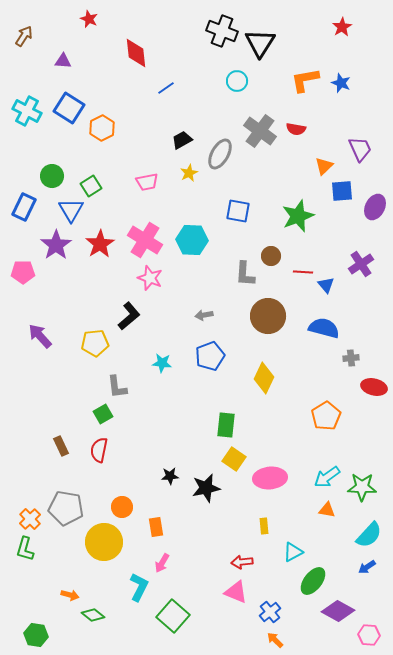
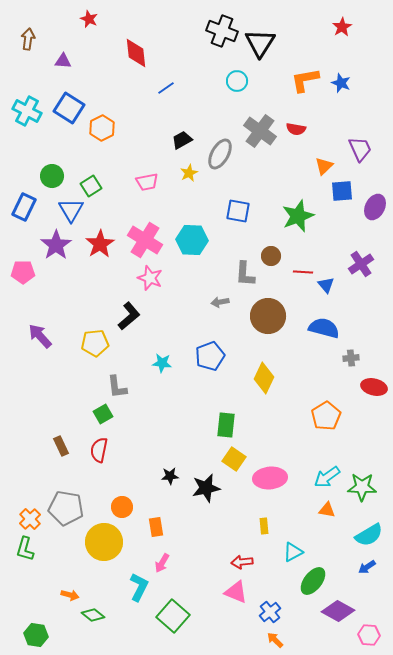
brown arrow at (24, 36): moved 4 px right, 3 px down; rotated 25 degrees counterclockwise
gray arrow at (204, 315): moved 16 px right, 13 px up
cyan semicircle at (369, 535): rotated 16 degrees clockwise
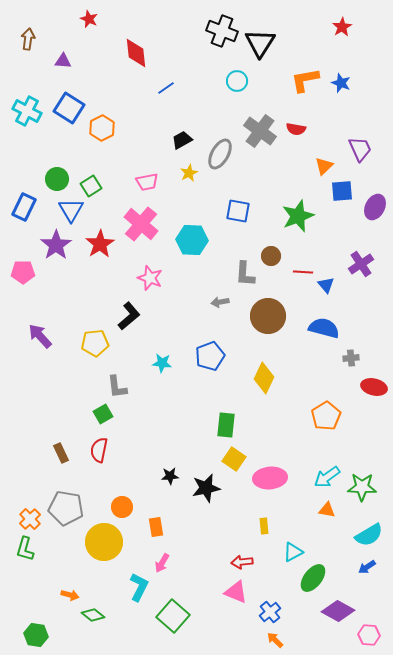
green circle at (52, 176): moved 5 px right, 3 px down
pink cross at (145, 240): moved 4 px left, 16 px up; rotated 8 degrees clockwise
brown rectangle at (61, 446): moved 7 px down
green ellipse at (313, 581): moved 3 px up
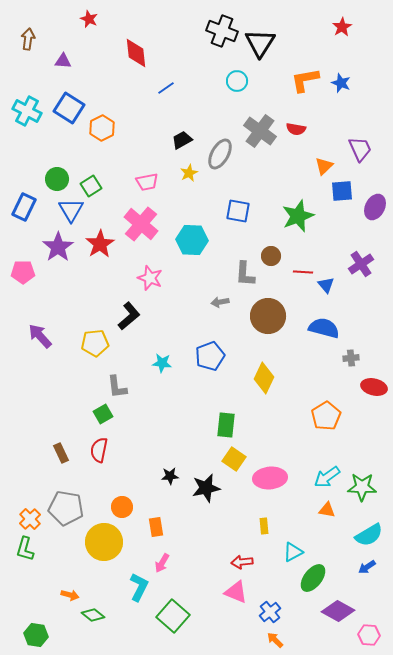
purple star at (56, 245): moved 2 px right, 2 px down
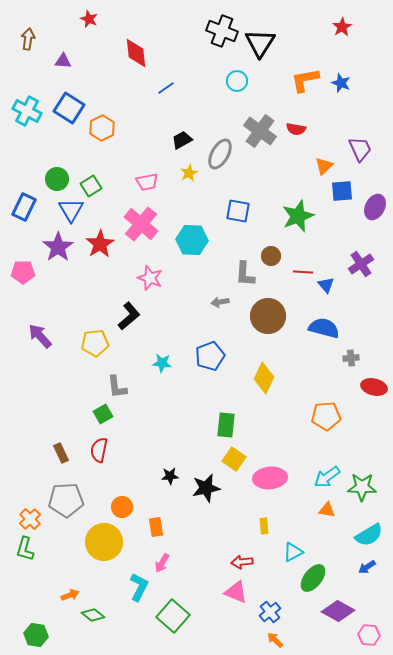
orange pentagon at (326, 416): rotated 28 degrees clockwise
gray pentagon at (66, 508): moved 8 px up; rotated 12 degrees counterclockwise
orange arrow at (70, 595): rotated 36 degrees counterclockwise
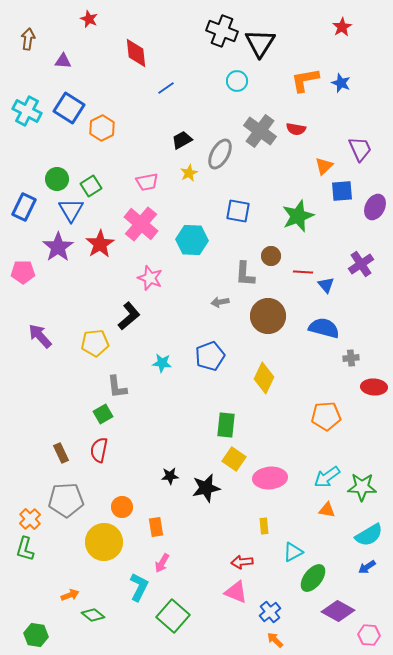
red ellipse at (374, 387): rotated 10 degrees counterclockwise
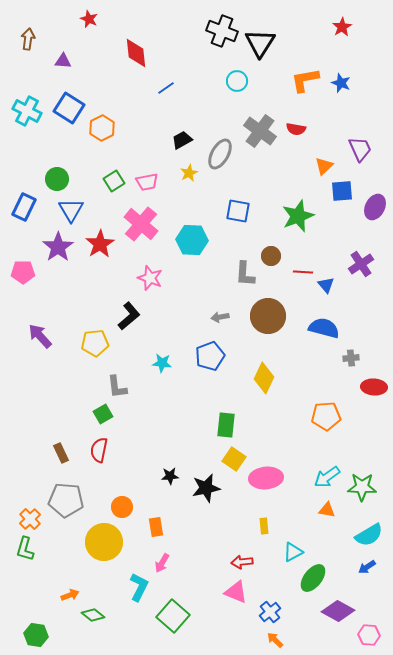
green square at (91, 186): moved 23 px right, 5 px up
gray arrow at (220, 302): moved 15 px down
pink ellipse at (270, 478): moved 4 px left
gray pentagon at (66, 500): rotated 8 degrees clockwise
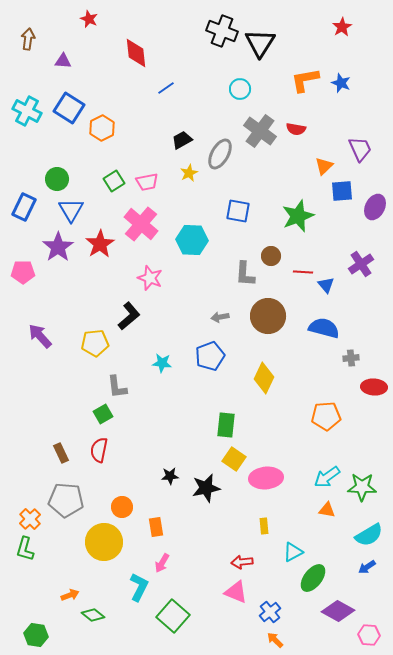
cyan circle at (237, 81): moved 3 px right, 8 px down
